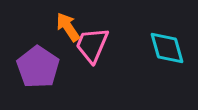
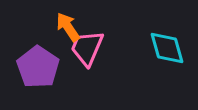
pink trapezoid: moved 5 px left, 3 px down
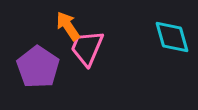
orange arrow: moved 1 px up
cyan diamond: moved 5 px right, 11 px up
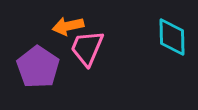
orange arrow: rotated 68 degrees counterclockwise
cyan diamond: rotated 15 degrees clockwise
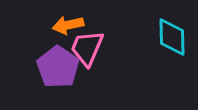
orange arrow: moved 1 px up
purple pentagon: moved 20 px right
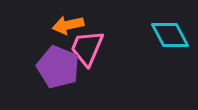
cyan diamond: moved 2 px left, 2 px up; rotated 27 degrees counterclockwise
purple pentagon: rotated 12 degrees counterclockwise
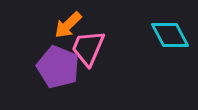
orange arrow: rotated 32 degrees counterclockwise
pink trapezoid: moved 1 px right
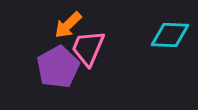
cyan diamond: rotated 60 degrees counterclockwise
purple pentagon: rotated 21 degrees clockwise
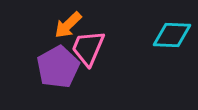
cyan diamond: moved 2 px right
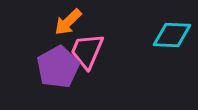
orange arrow: moved 3 px up
pink trapezoid: moved 1 px left, 3 px down
